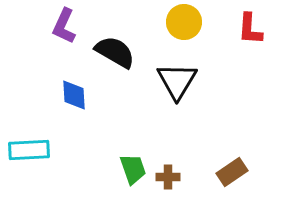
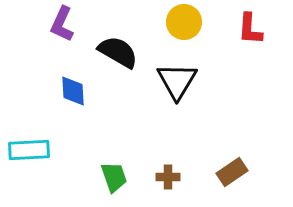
purple L-shape: moved 2 px left, 2 px up
black semicircle: moved 3 px right
blue diamond: moved 1 px left, 4 px up
green trapezoid: moved 19 px left, 8 px down
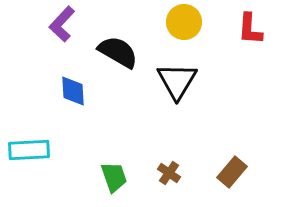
purple L-shape: rotated 18 degrees clockwise
brown rectangle: rotated 16 degrees counterclockwise
brown cross: moved 1 px right, 4 px up; rotated 35 degrees clockwise
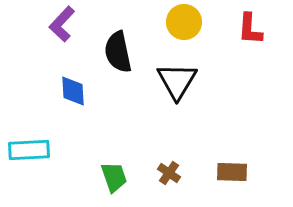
black semicircle: rotated 132 degrees counterclockwise
brown rectangle: rotated 52 degrees clockwise
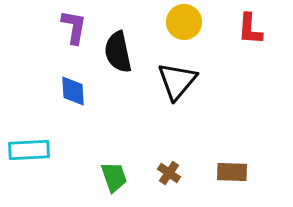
purple L-shape: moved 12 px right, 3 px down; rotated 147 degrees clockwise
black triangle: rotated 9 degrees clockwise
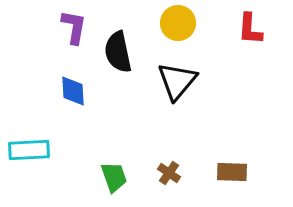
yellow circle: moved 6 px left, 1 px down
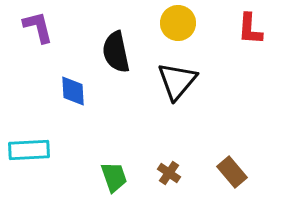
purple L-shape: moved 36 px left; rotated 24 degrees counterclockwise
black semicircle: moved 2 px left
brown rectangle: rotated 48 degrees clockwise
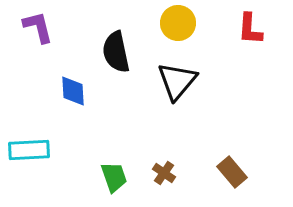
brown cross: moved 5 px left
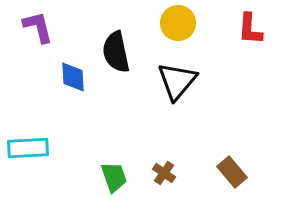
blue diamond: moved 14 px up
cyan rectangle: moved 1 px left, 2 px up
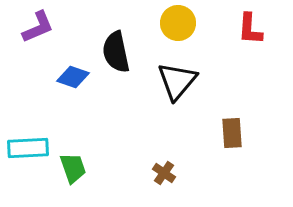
purple L-shape: rotated 81 degrees clockwise
blue diamond: rotated 68 degrees counterclockwise
brown rectangle: moved 39 px up; rotated 36 degrees clockwise
green trapezoid: moved 41 px left, 9 px up
